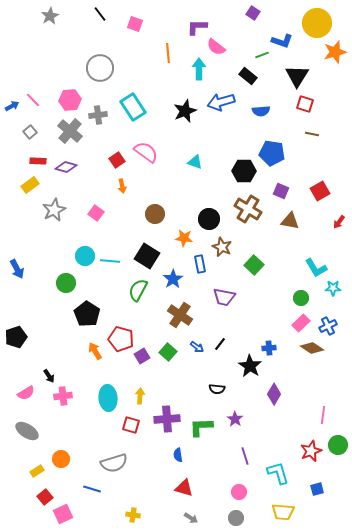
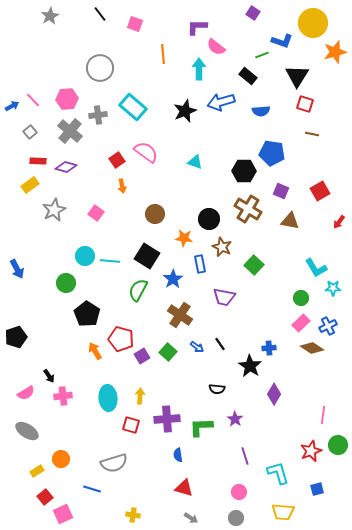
yellow circle at (317, 23): moved 4 px left
orange line at (168, 53): moved 5 px left, 1 px down
pink hexagon at (70, 100): moved 3 px left, 1 px up
cyan rectangle at (133, 107): rotated 16 degrees counterclockwise
black line at (220, 344): rotated 72 degrees counterclockwise
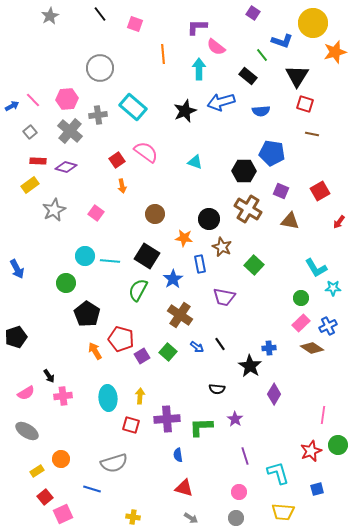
green line at (262, 55): rotated 72 degrees clockwise
yellow cross at (133, 515): moved 2 px down
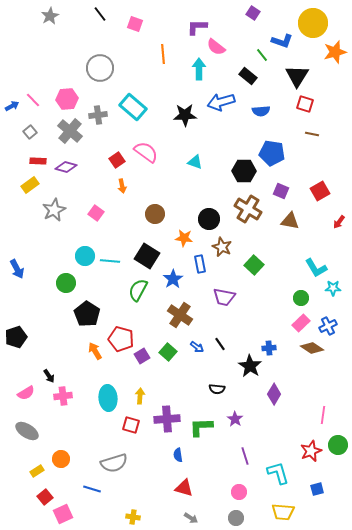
black star at (185, 111): moved 4 px down; rotated 20 degrees clockwise
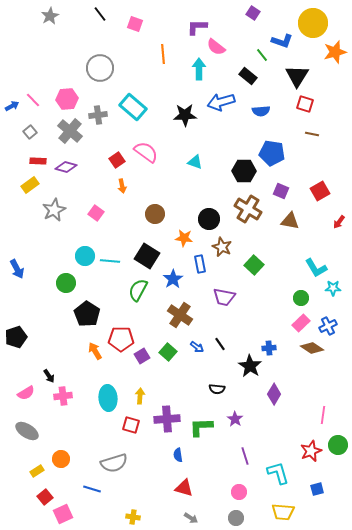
red pentagon at (121, 339): rotated 15 degrees counterclockwise
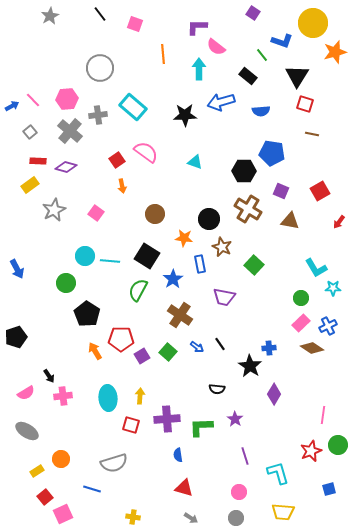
blue square at (317, 489): moved 12 px right
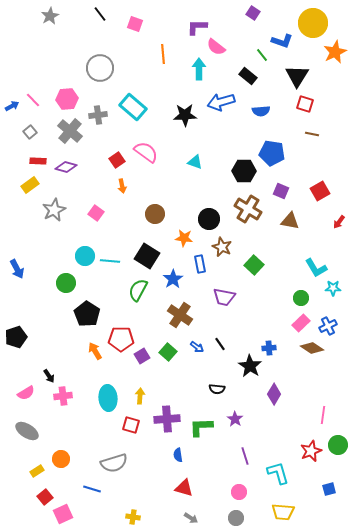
orange star at (335, 52): rotated 10 degrees counterclockwise
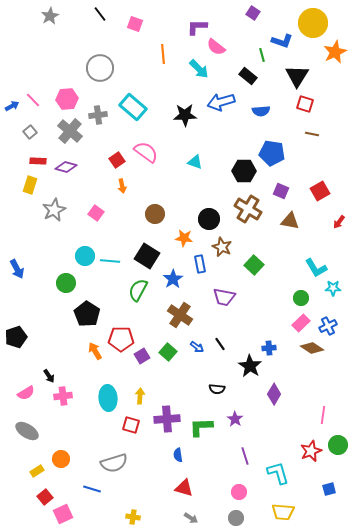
green line at (262, 55): rotated 24 degrees clockwise
cyan arrow at (199, 69): rotated 135 degrees clockwise
yellow rectangle at (30, 185): rotated 36 degrees counterclockwise
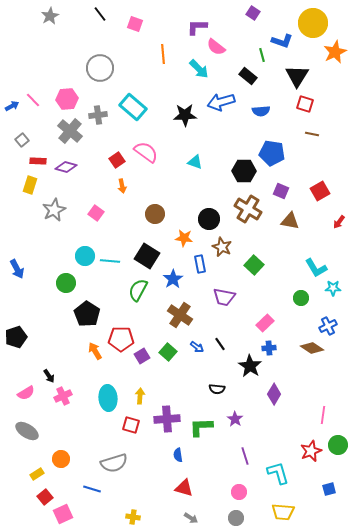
gray square at (30, 132): moved 8 px left, 8 px down
pink rectangle at (301, 323): moved 36 px left
pink cross at (63, 396): rotated 18 degrees counterclockwise
yellow rectangle at (37, 471): moved 3 px down
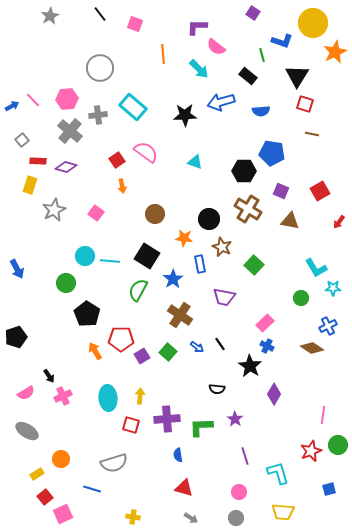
blue cross at (269, 348): moved 2 px left, 2 px up; rotated 32 degrees clockwise
